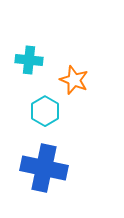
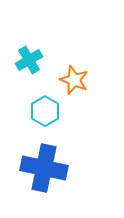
cyan cross: rotated 36 degrees counterclockwise
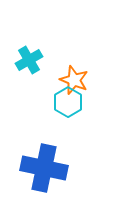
cyan hexagon: moved 23 px right, 9 px up
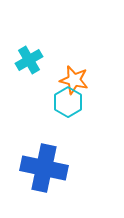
orange star: rotated 8 degrees counterclockwise
